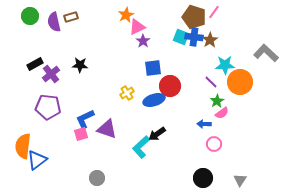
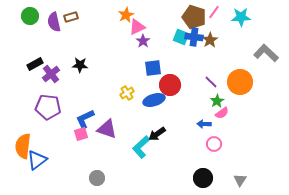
cyan star: moved 16 px right, 48 px up
red circle: moved 1 px up
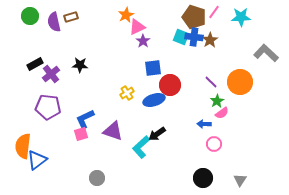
purple triangle: moved 6 px right, 2 px down
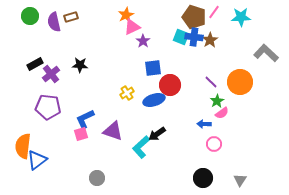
pink triangle: moved 5 px left
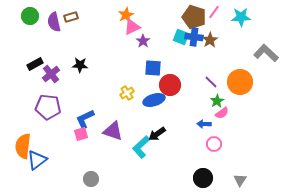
blue square: rotated 12 degrees clockwise
gray circle: moved 6 px left, 1 px down
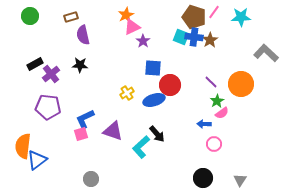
purple semicircle: moved 29 px right, 13 px down
orange circle: moved 1 px right, 2 px down
black arrow: rotated 96 degrees counterclockwise
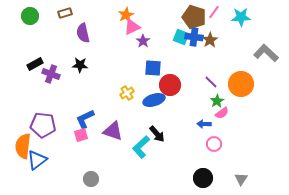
brown rectangle: moved 6 px left, 4 px up
purple semicircle: moved 2 px up
purple cross: rotated 30 degrees counterclockwise
purple pentagon: moved 5 px left, 18 px down
pink square: moved 1 px down
gray triangle: moved 1 px right, 1 px up
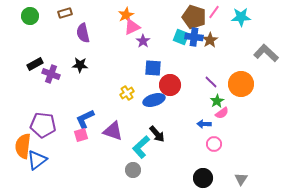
gray circle: moved 42 px right, 9 px up
